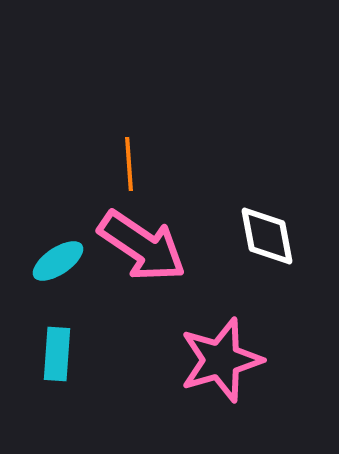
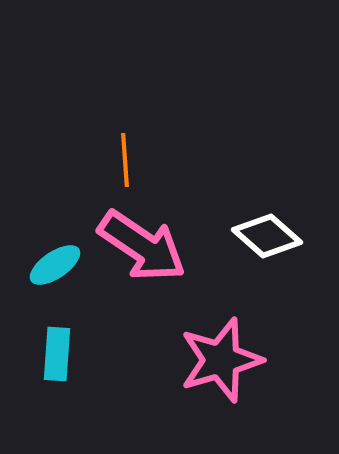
orange line: moved 4 px left, 4 px up
white diamond: rotated 38 degrees counterclockwise
cyan ellipse: moved 3 px left, 4 px down
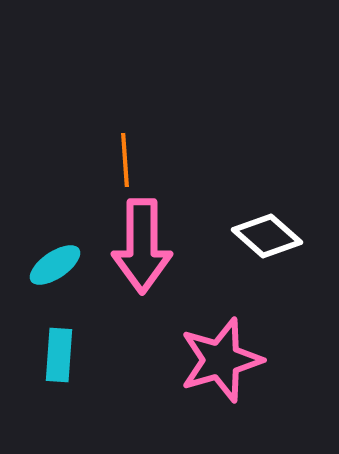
pink arrow: rotated 56 degrees clockwise
cyan rectangle: moved 2 px right, 1 px down
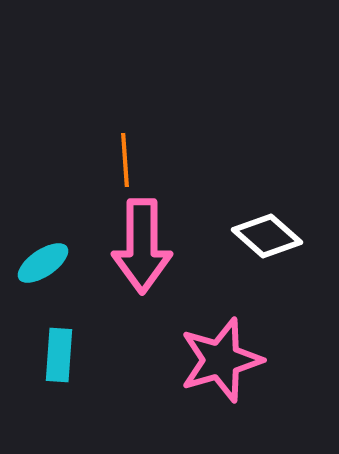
cyan ellipse: moved 12 px left, 2 px up
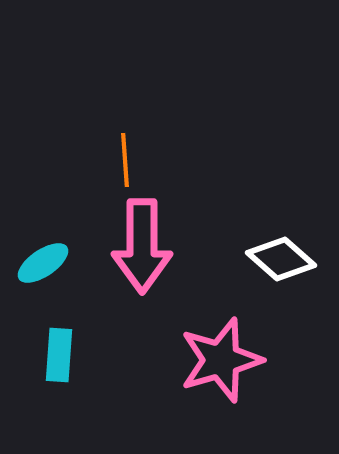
white diamond: moved 14 px right, 23 px down
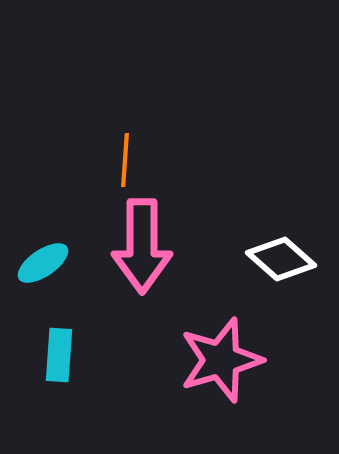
orange line: rotated 8 degrees clockwise
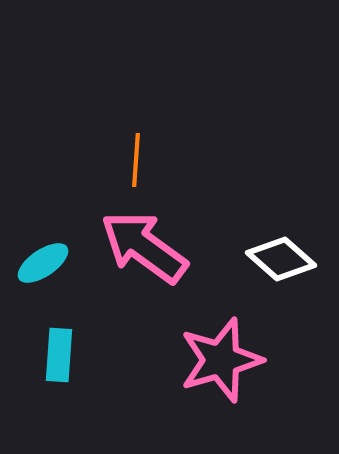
orange line: moved 11 px right
pink arrow: moved 2 px right, 1 px down; rotated 126 degrees clockwise
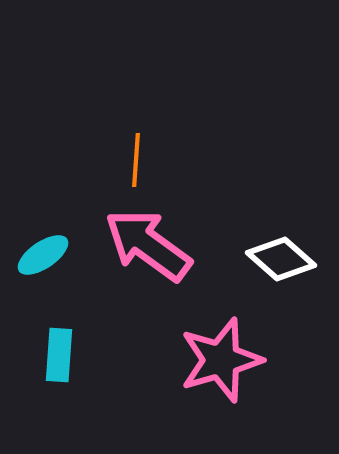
pink arrow: moved 4 px right, 2 px up
cyan ellipse: moved 8 px up
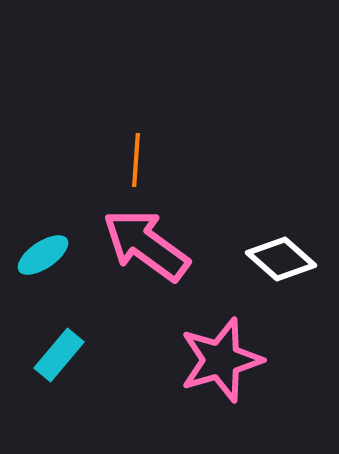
pink arrow: moved 2 px left
cyan rectangle: rotated 36 degrees clockwise
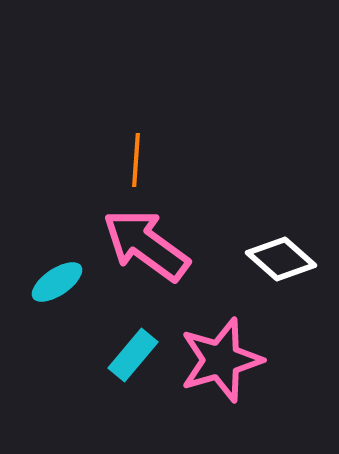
cyan ellipse: moved 14 px right, 27 px down
cyan rectangle: moved 74 px right
